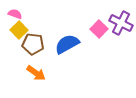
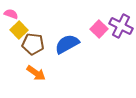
pink semicircle: moved 4 px left
purple cross: moved 3 px down
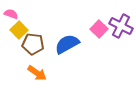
orange arrow: moved 1 px right
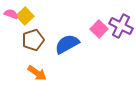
yellow square: moved 6 px right, 14 px up
brown pentagon: moved 4 px up; rotated 25 degrees counterclockwise
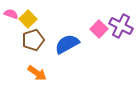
yellow square: moved 3 px right, 3 px down
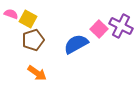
yellow square: rotated 18 degrees counterclockwise
blue semicircle: moved 9 px right
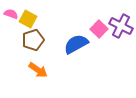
orange arrow: moved 1 px right, 3 px up
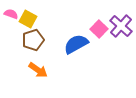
purple cross: rotated 15 degrees clockwise
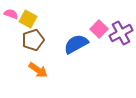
purple cross: moved 7 px down; rotated 20 degrees clockwise
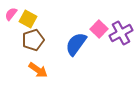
pink semicircle: rotated 72 degrees counterclockwise
blue semicircle: rotated 25 degrees counterclockwise
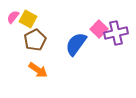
pink semicircle: moved 2 px right, 3 px down
purple cross: moved 5 px left; rotated 15 degrees clockwise
brown pentagon: moved 2 px right; rotated 10 degrees counterclockwise
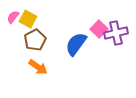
orange arrow: moved 3 px up
